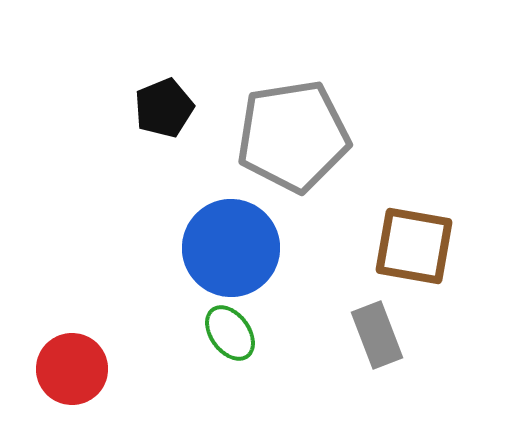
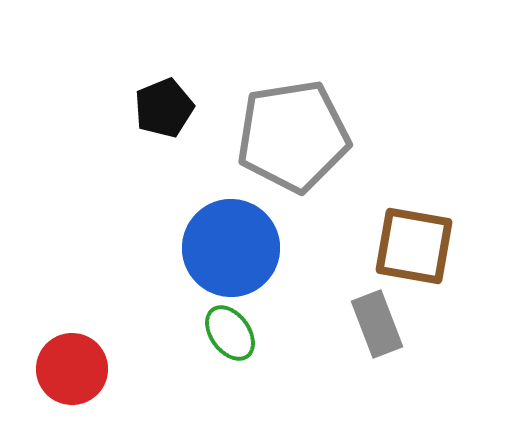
gray rectangle: moved 11 px up
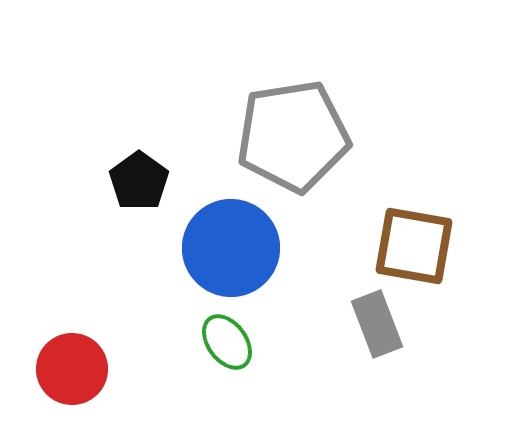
black pentagon: moved 25 px left, 73 px down; rotated 14 degrees counterclockwise
green ellipse: moved 3 px left, 9 px down
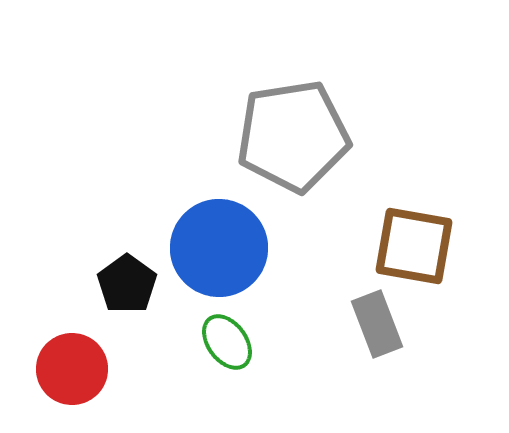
black pentagon: moved 12 px left, 103 px down
blue circle: moved 12 px left
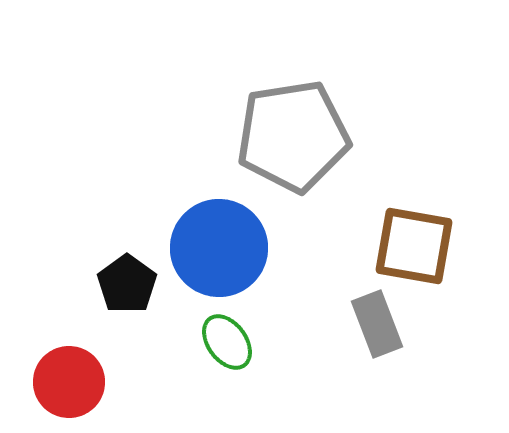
red circle: moved 3 px left, 13 px down
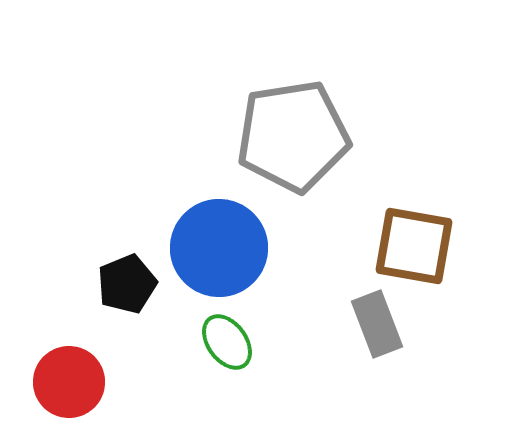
black pentagon: rotated 14 degrees clockwise
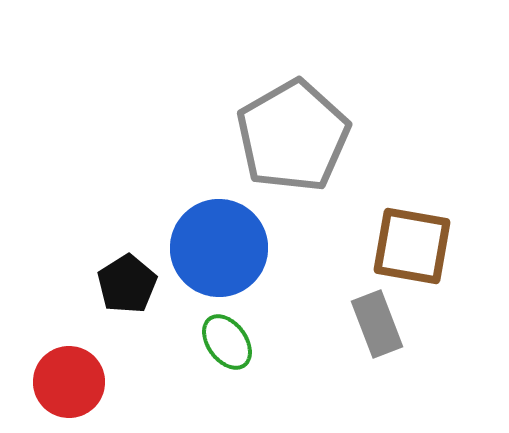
gray pentagon: rotated 21 degrees counterclockwise
brown square: moved 2 px left
black pentagon: rotated 10 degrees counterclockwise
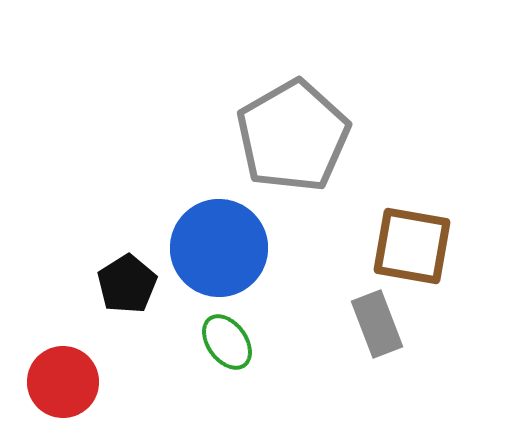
red circle: moved 6 px left
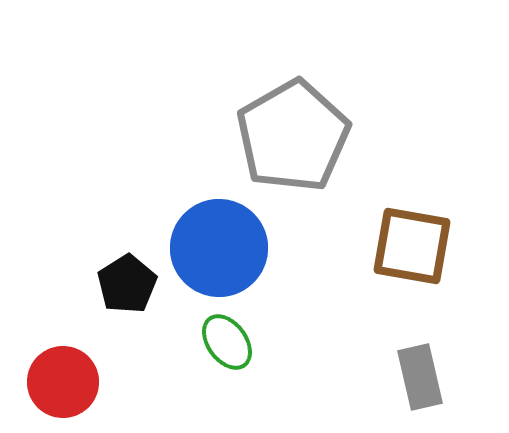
gray rectangle: moved 43 px right, 53 px down; rotated 8 degrees clockwise
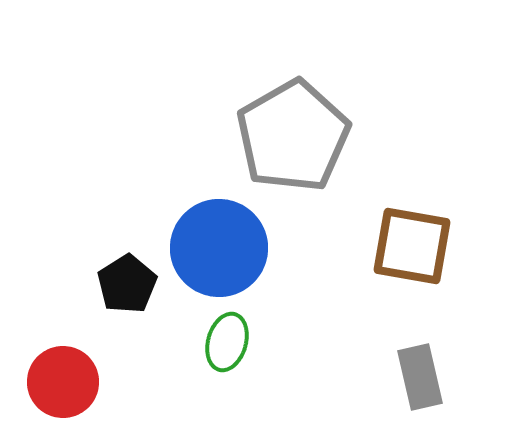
green ellipse: rotated 52 degrees clockwise
